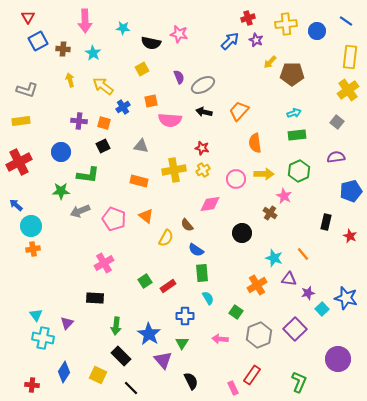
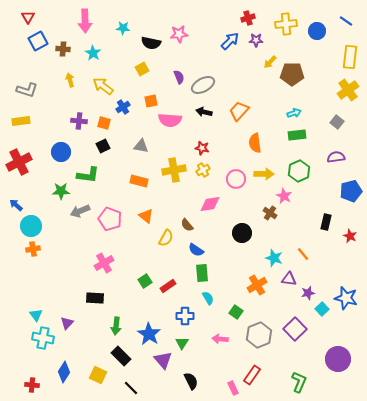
pink star at (179, 34): rotated 18 degrees counterclockwise
purple star at (256, 40): rotated 24 degrees counterclockwise
pink pentagon at (114, 219): moved 4 px left
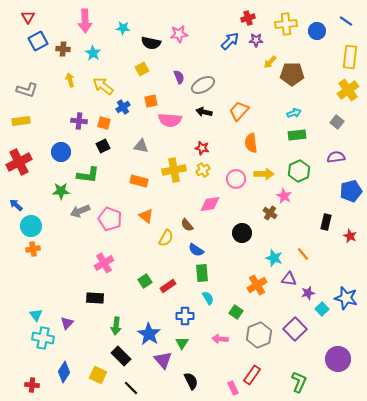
orange semicircle at (255, 143): moved 4 px left
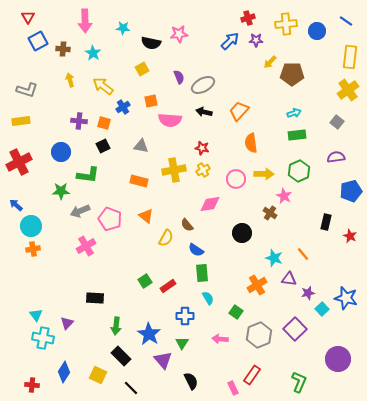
pink cross at (104, 263): moved 18 px left, 17 px up
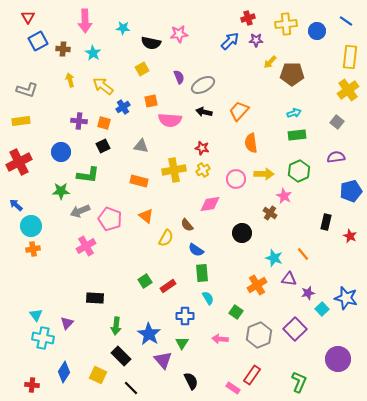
pink rectangle at (233, 388): rotated 32 degrees counterclockwise
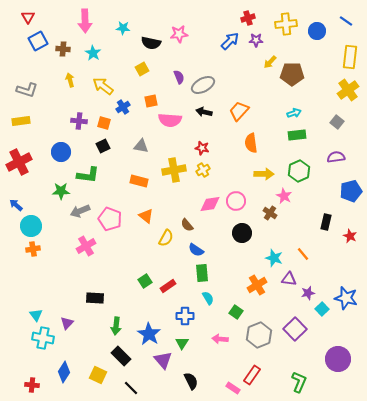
pink circle at (236, 179): moved 22 px down
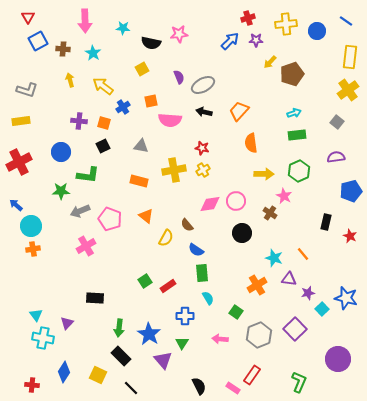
brown pentagon at (292, 74): rotated 20 degrees counterclockwise
green arrow at (116, 326): moved 3 px right, 2 px down
black semicircle at (191, 381): moved 8 px right, 5 px down
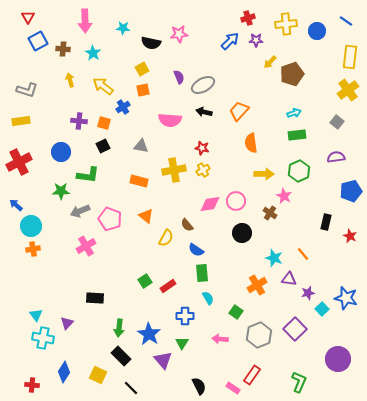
orange square at (151, 101): moved 8 px left, 11 px up
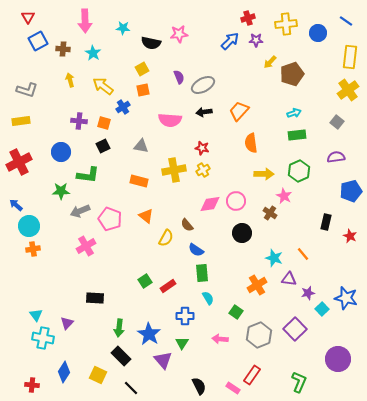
blue circle at (317, 31): moved 1 px right, 2 px down
black arrow at (204, 112): rotated 21 degrees counterclockwise
cyan circle at (31, 226): moved 2 px left
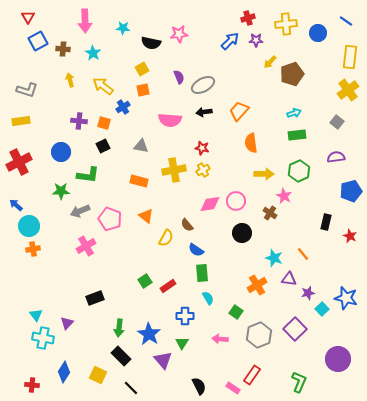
black rectangle at (95, 298): rotated 24 degrees counterclockwise
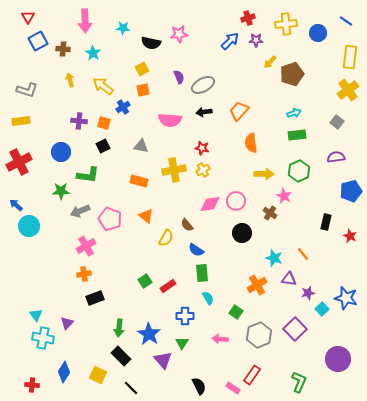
orange cross at (33, 249): moved 51 px right, 25 px down
